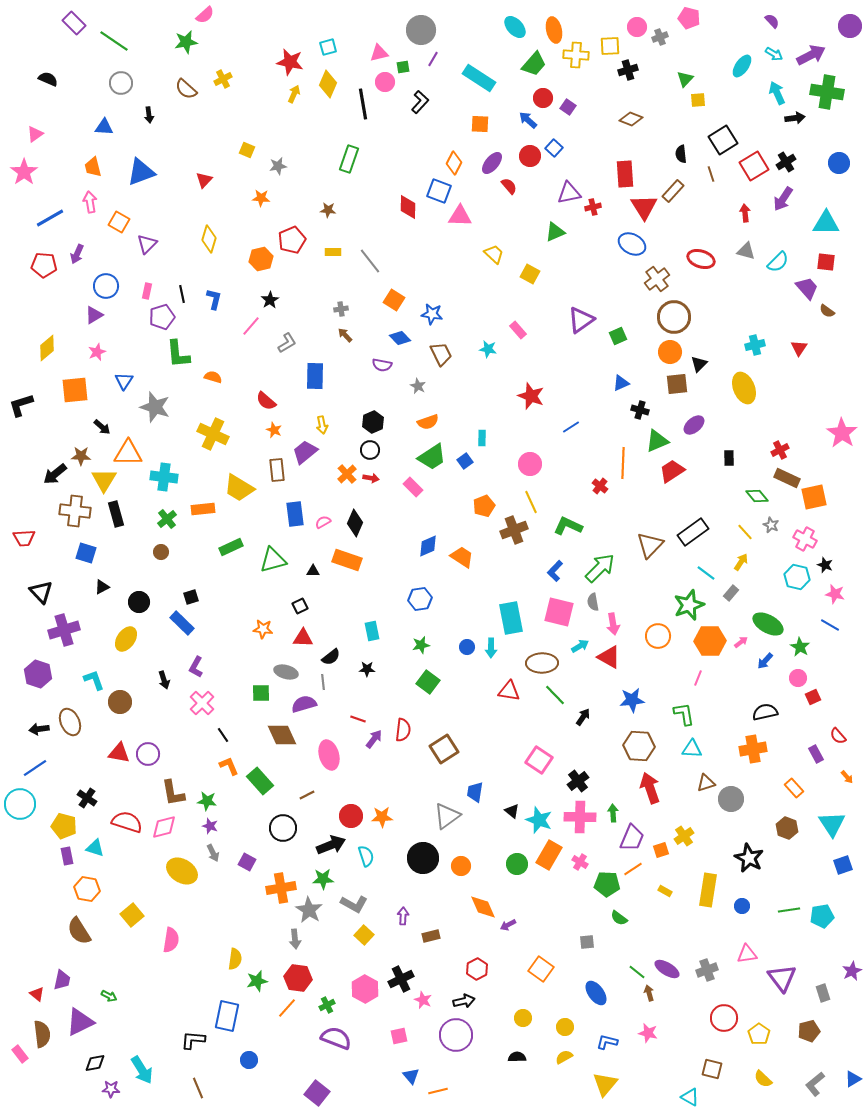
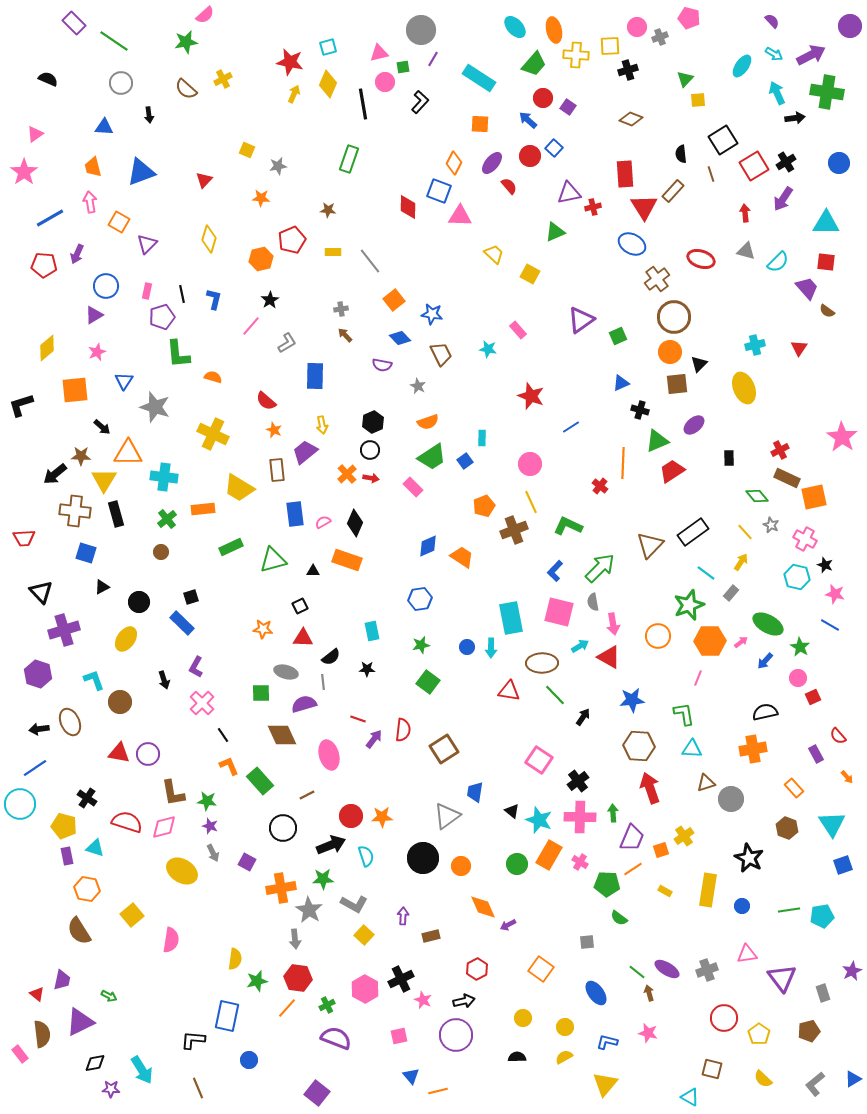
orange square at (394, 300): rotated 20 degrees clockwise
pink star at (842, 433): moved 4 px down
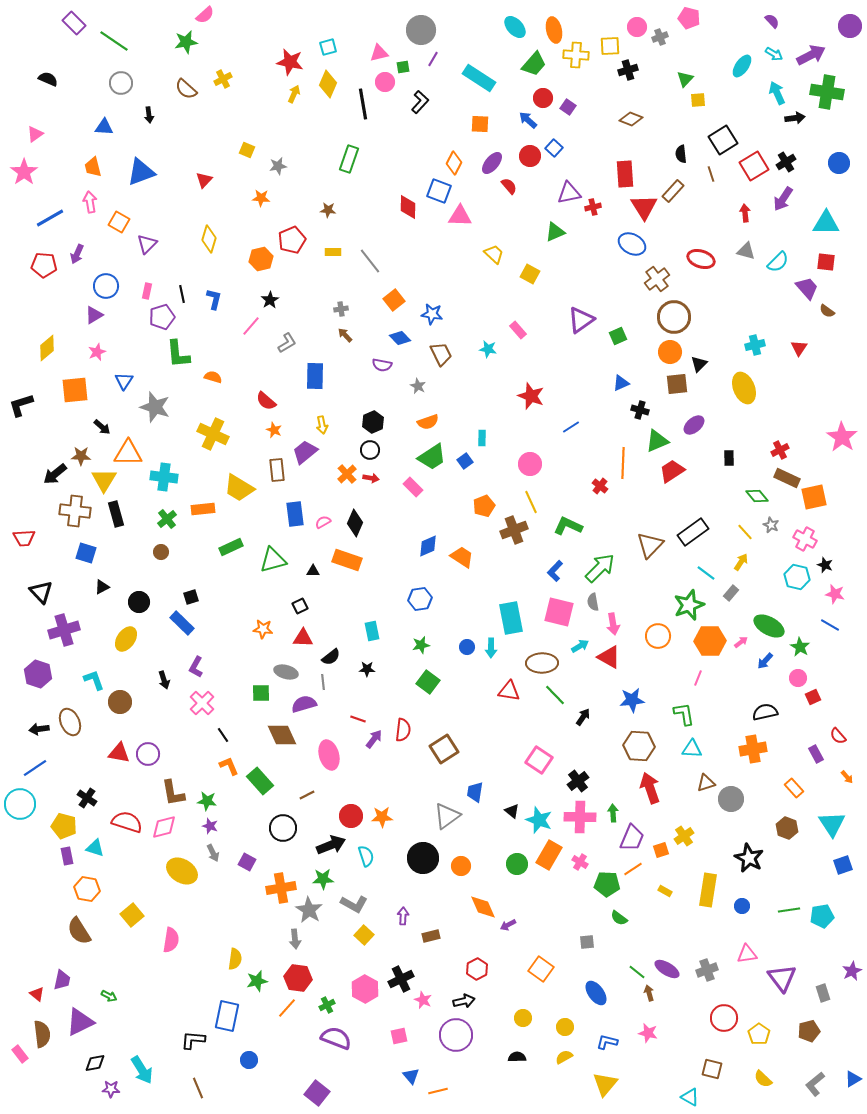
green ellipse at (768, 624): moved 1 px right, 2 px down
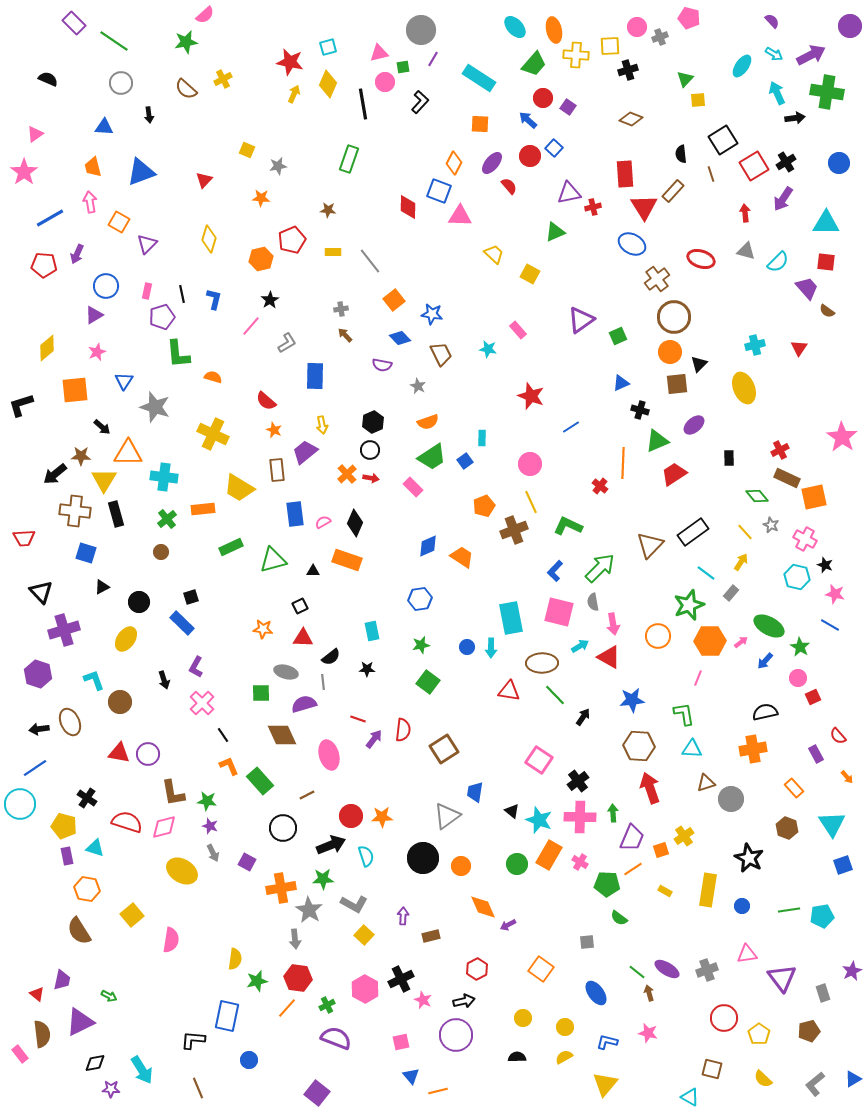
red trapezoid at (672, 471): moved 2 px right, 3 px down
pink square at (399, 1036): moved 2 px right, 6 px down
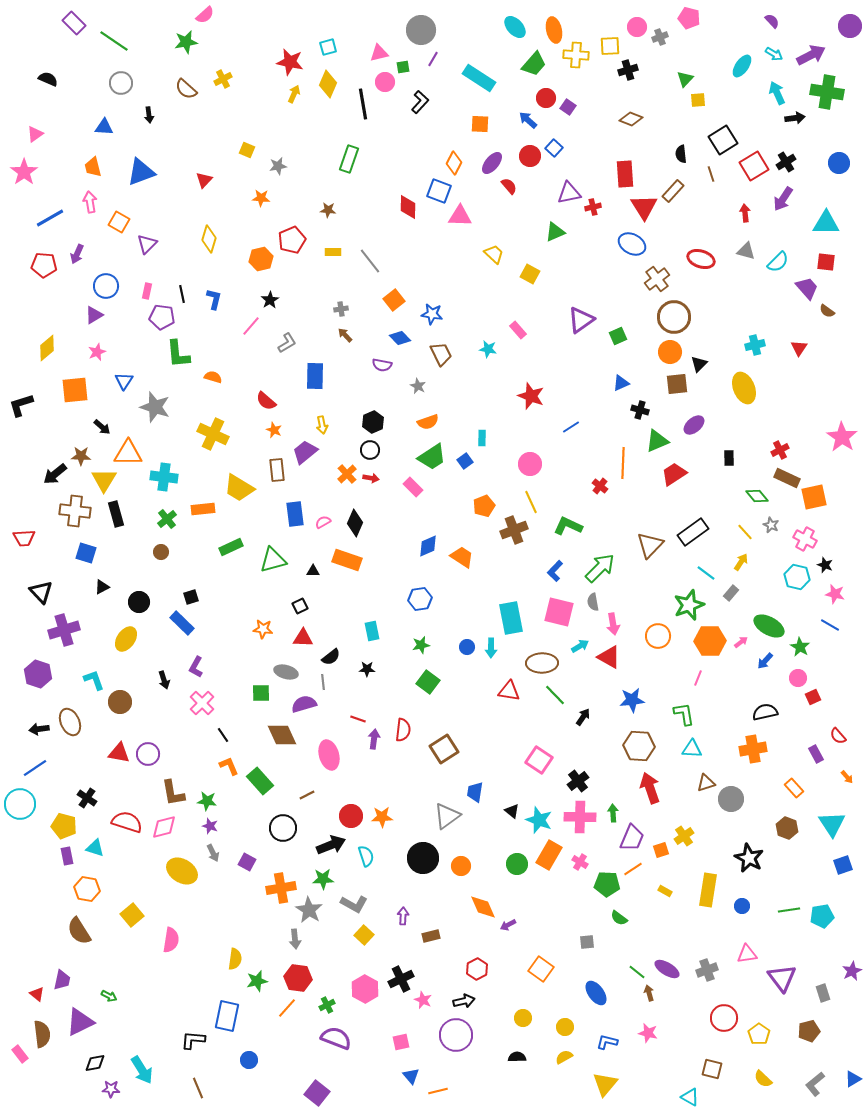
red circle at (543, 98): moved 3 px right
purple pentagon at (162, 317): rotated 25 degrees clockwise
purple arrow at (374, 739): rotated 30 degrees counterclockwise
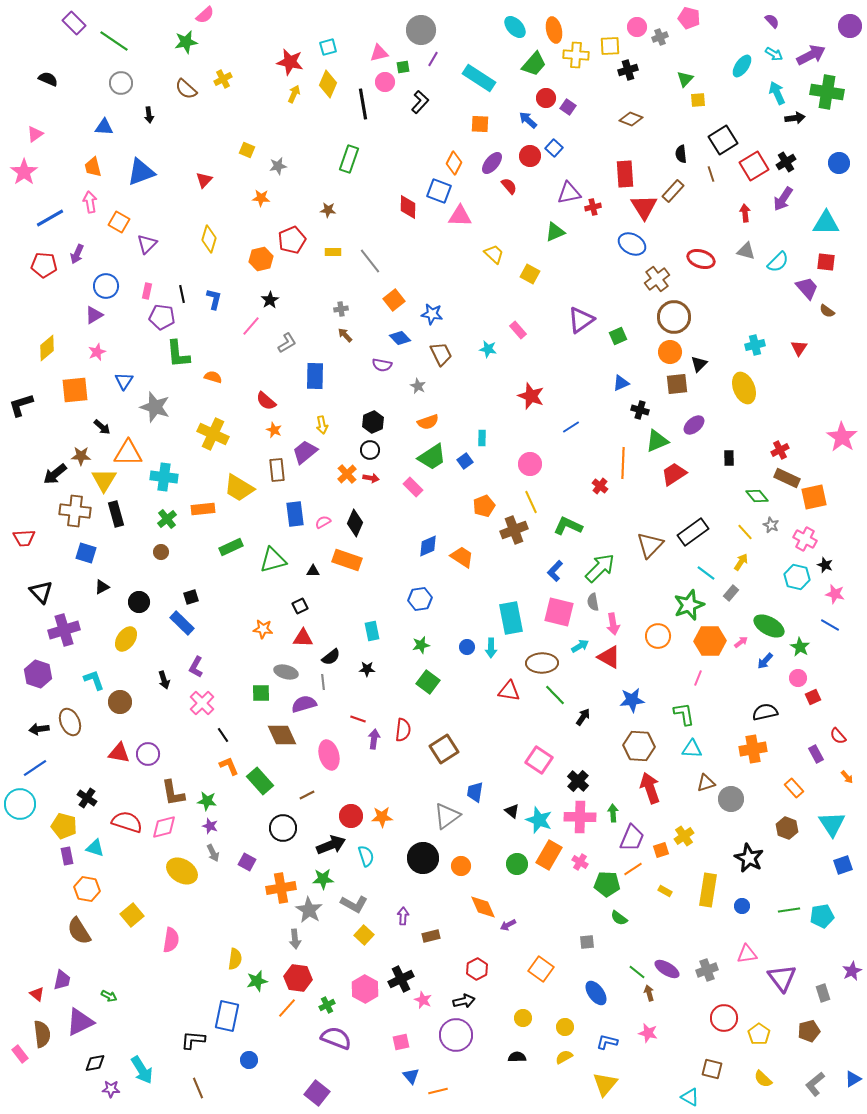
black cross at (578, 781): rotated 10 degrees counterclockwise
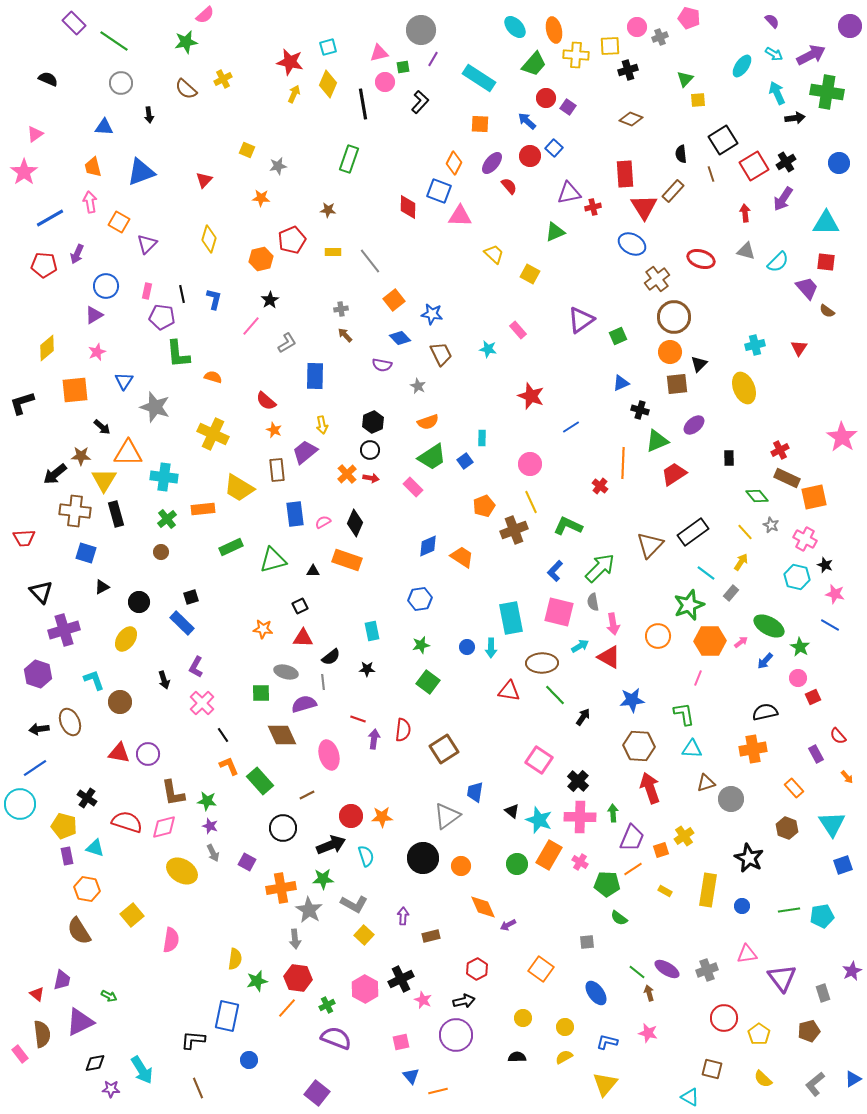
blue arrow at (528, 120): moved 1 px left, 1 px down
black L-shape at (21, 405): moved 1 px right, 2 px up
